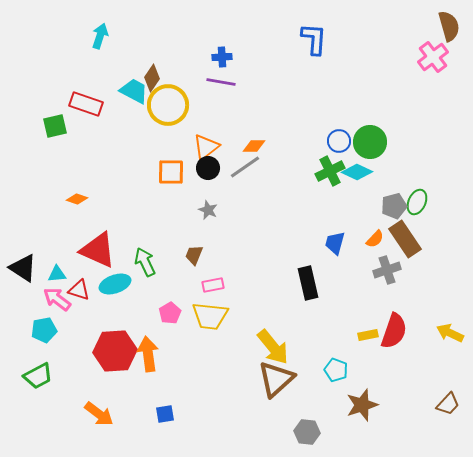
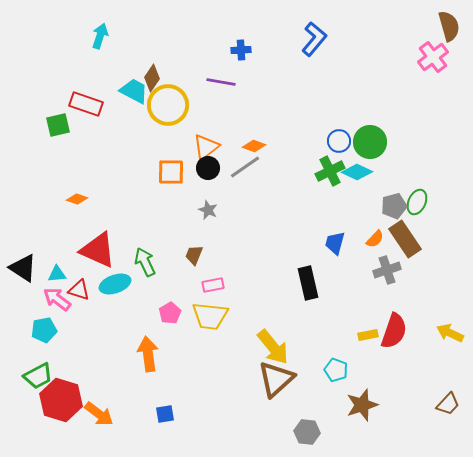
blue L-shape at (314, 39): rotated 36 degrees clockwise
blue cross at (222, 57): moved 19 px right, 7 px up
green square at (55, 126): moved 3 px right, 1 px up
orange diamond at (254, 146): rotated 20 degrees clockwise
red hexagon at (115, 351): moved 54 px left, 49 px down; rotated 21 degrees clockwise
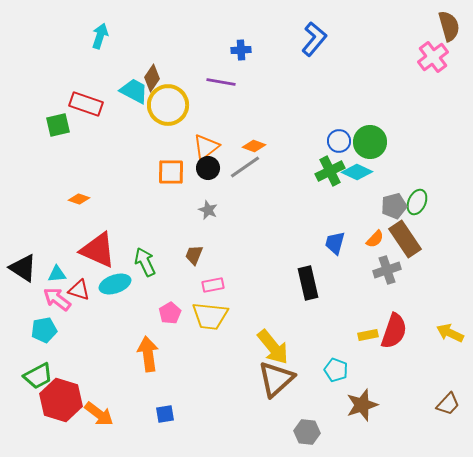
orange diamond at (77, 199): moved 2 px right
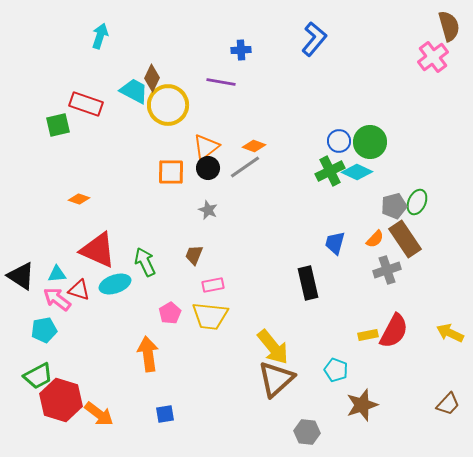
brown diamond at (152, 78): rotated 8 degrees counterclockwise
black triangle at (23, 268): moved 2 px left, 8 px down
red semicircle at (394, 331): rotated 9 degrees clockwise
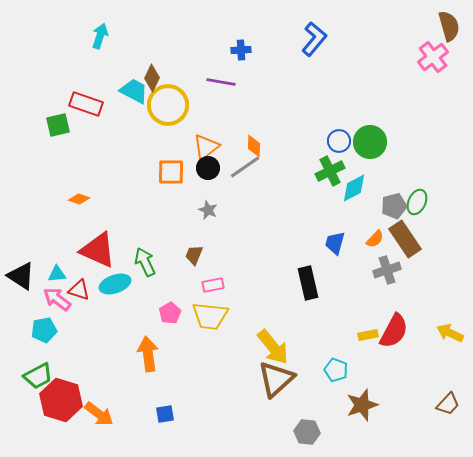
orange diamond at (254, 146): rotated 70 degrees clockwise
cyan diamond at (357, 172): moved 3 px left, 16 px down; rotated 52 degrees counterclockwise
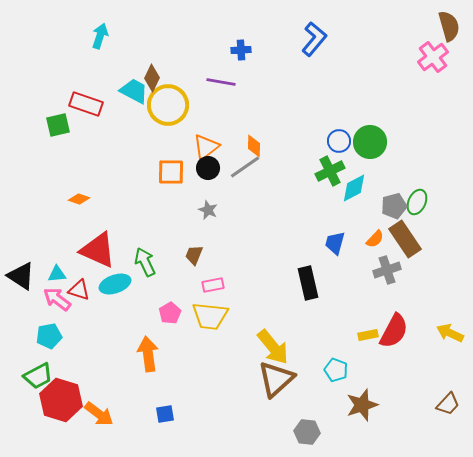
cyan pentagon at (44, 330): moved 5 px right, 6 px down
